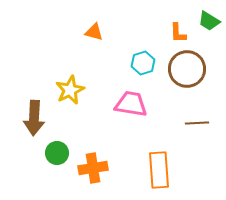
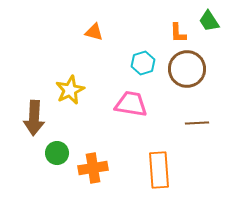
green trapezoid: rotated 25 degrees clockwise
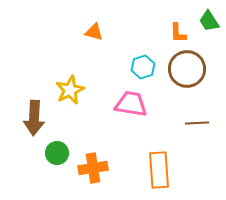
cyan hexagon: moved 4 px down
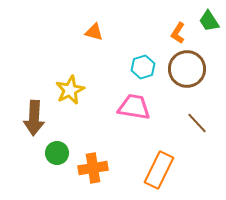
orange L-shape: rotated 35 degrees clockwise
pink trapezoid: moved 3 px right, 3 px down
brown line: rotated 50 degrees clockwise
orange rectangle: rotated 30 degrees clockwise
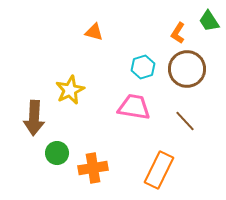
brown line: moved 12 px left, 2 px up
